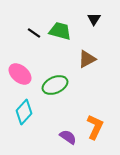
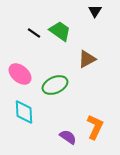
black triangle: moved 1 px right, 8 px up
green trapezoid: rotated 20 degrees clockwise
cyan diamond: rotated 45 degrees counterclockwise
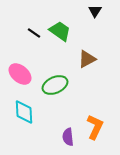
purple semicircle: rotated 132 degrees counterclockwise
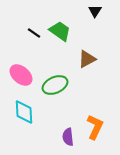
pink ellipse: moved 1 px right, 1 px down
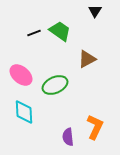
black line: rotated 56 degrees counterclockwise
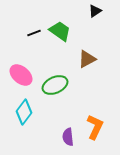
black triangle: rotated 24 degrees clockwise
cyan diamond: rotated 40 degrees clockwise
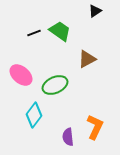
cyan diamond: moved 10 px right, 3 px down
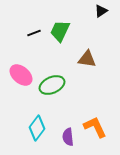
black triangle: moved 6 px right
green trapezoid: rotated 100 degrees counterclockwise
brown triangle: rotated 36 degrees clockwise
green ellipse: moved 3 px left
cyan diamond: moved 3 px right, 13 px down
orange L-shape: rotated 50 degrees counterclockwise
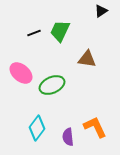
pink ellipse: moved 2 px up
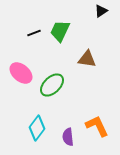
green ellipse: rotated 20 degrees counterclockwise
orange L-shape: moved 2 px right, 1 px up
